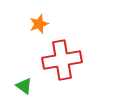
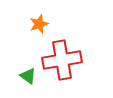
green triangle: moved 4 px right, 10 px up
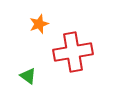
red cross: moved 11 px right, 8 px up
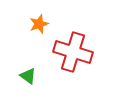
red cross: rotated 27 degrees clockwise
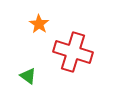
orange star: rotated 18 degrees counterclockwise
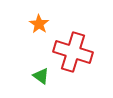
green triangle: moved 13 px right
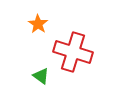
orange star: moved 1 px left
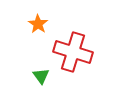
green triangle: rotated 18 degrees clockwise
